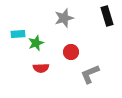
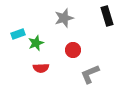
cyan rectangle: rotated 16 degrees counterclockwise
red circle: moved 2 px right, 2 px up
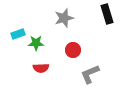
black rectangle: moved 2 px up
green star: rotated 21 degrees clockwise
